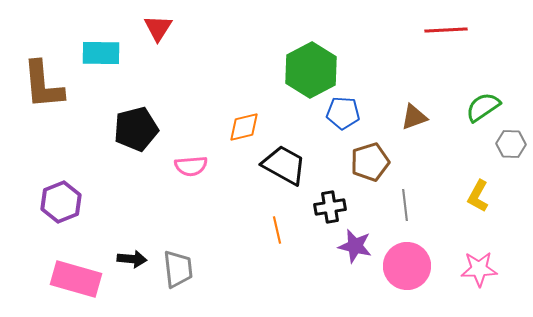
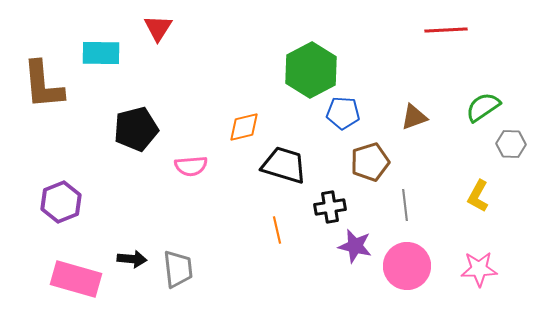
black trapezoid: rotated 12 degrees counterclockwise
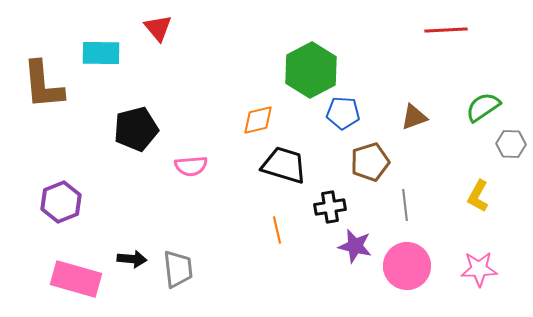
red triangle: rotated 12 degrees counterclockwise
orange diamond: moved 14 px right, 7 px up
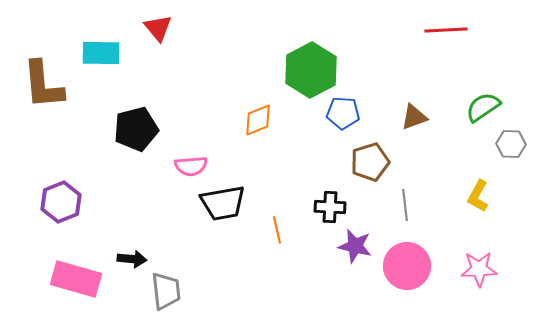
orange diamond: rotated 8 degrees counterclockwise
black trapezoid: moved 61 px left, 38 px down; rotated 153 degrees clockwise
black cross: rotated 12 degrees clockwise
gray trapezoid: moved 12 px left, 22 px down
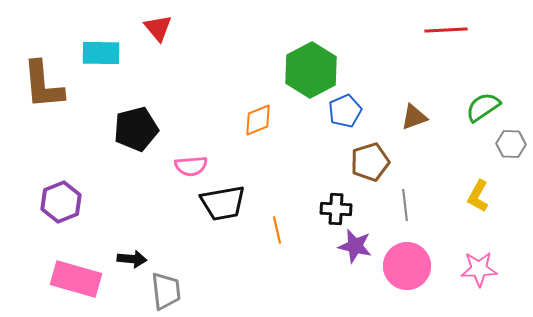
blue pentagon: moved 2 px right, 2 px up; rotated 28 degrees counterclockwise
black cross: moved 6 px right, 2 px down
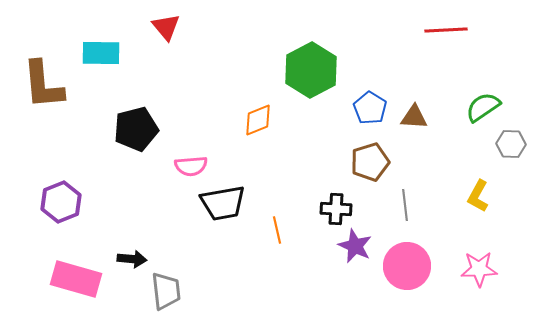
red triangle: moved 8 px right, 1 px up
blue pentagon: moved 25 px right, 3 px up; rotated 16 degrees counterclockwise
brown triangle: rotated 24 degrees clockwise
purple star: rotated 12 degrees clockwise
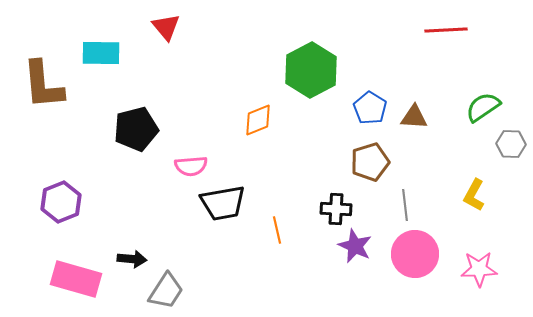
yellow L-shape: moved 4 px left, 1 px up
pink circle: moved 8 px right, 12 px up
gray trapezoid: rotated 39 degrees clockwise
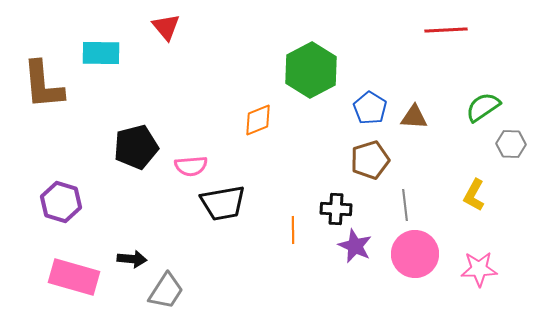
black pentagon: moved 18 px down
brown pentagon: moved 2 px up
purple hexagon: rotated 21 degrees counterclockwise
orange line: moved 16 px right; rotated 12 degrees clockwise
pink rectangle: moved 2 px left, 2 px up
